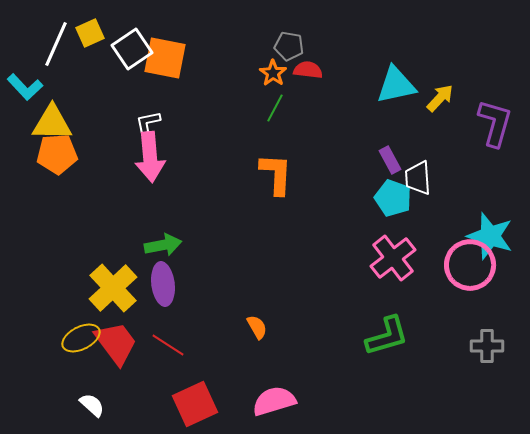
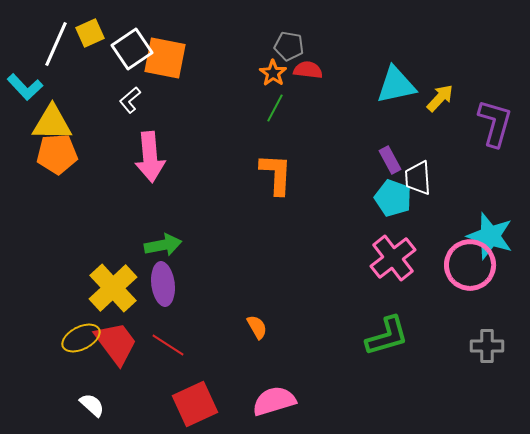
white L-shape: moved 18 px left, 22 px up; rotated 28 degrees counterclockwise
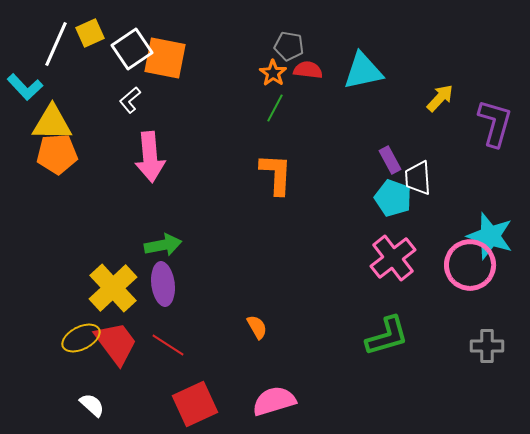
cyan triangle: moved 33 px left, 14 px up
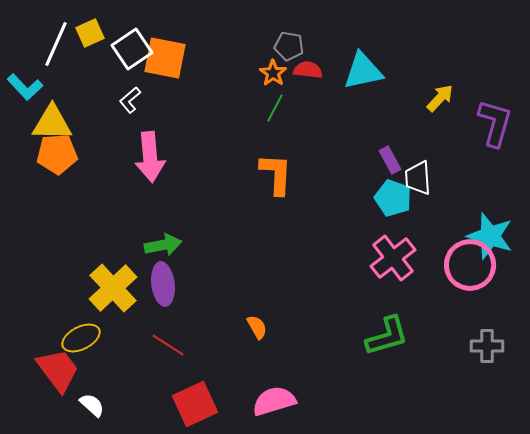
red trapezoid: moved 58 px left, 27 px down
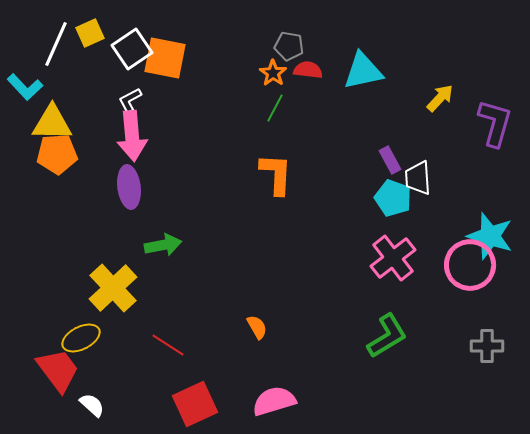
white L-shape: rotated 12 degrees clockwise
pink arrow: moved 18 px left, 21 px up
purple ellipse: moved 34 px left, 97 px up
green L-shape: rotated 15 degrees counterclockwise
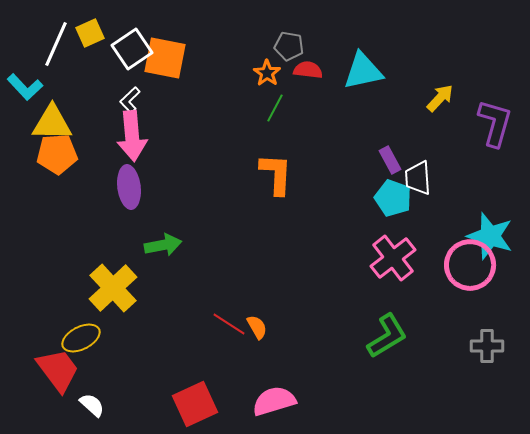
orange star: moved 6 px left
white L-shape: rotated 16 degrees counterclockwise
red line: moved 61 px right, 21 px up
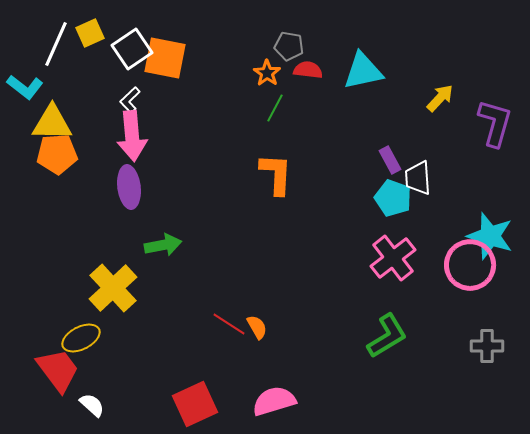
cyan L-shape: rotated 9 degrees counterclockwise
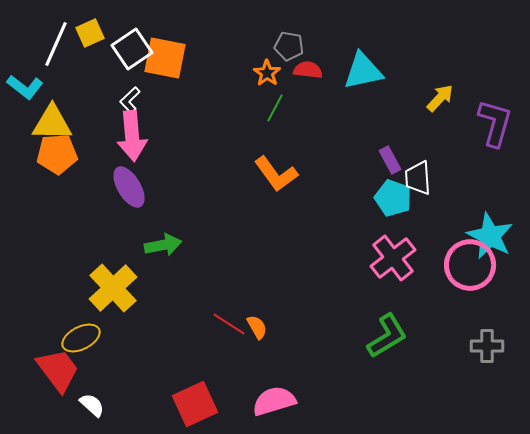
orange L-shape: rotated 141 degrees clockwise
purple ellipse: rotated 24 degrees counterclockwise
cyan star: rotated 9 degrees clockwise
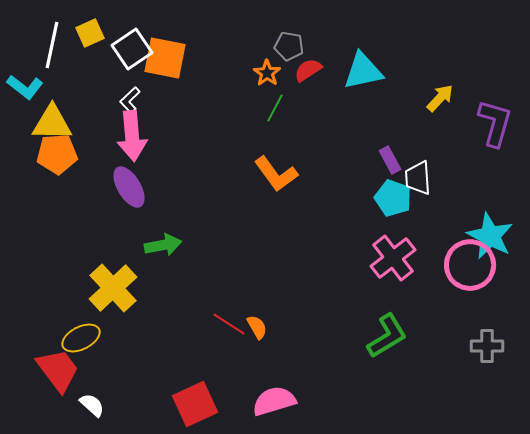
white line: moved 4 px left, 1 px down; rotated 12 degrees counterclockwise
red semicircle: rotated 40 degrees counterclockwise
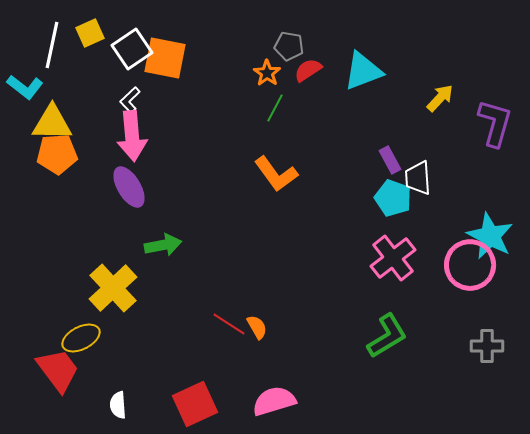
cyan triangle: rotated 9 degrees counterclockwise
white semicircle: moved 26 px right; rotated 136 degrees counterclockwise
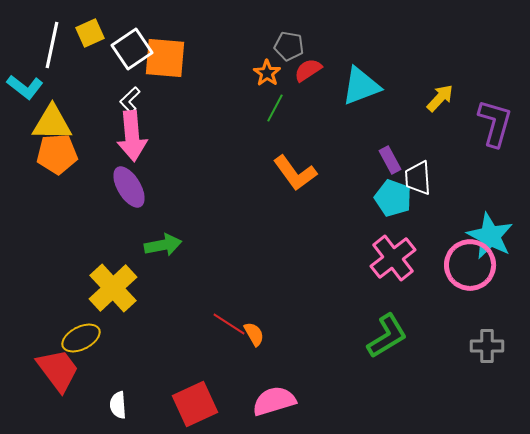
orange square: rotated 6 degrees counterclockwise
cyan triangle: moved 2 px left, 15 px down
orange L-shape: moved 19 px right, 1 px up
orange semicircle: moved 3 px left, 7 px down
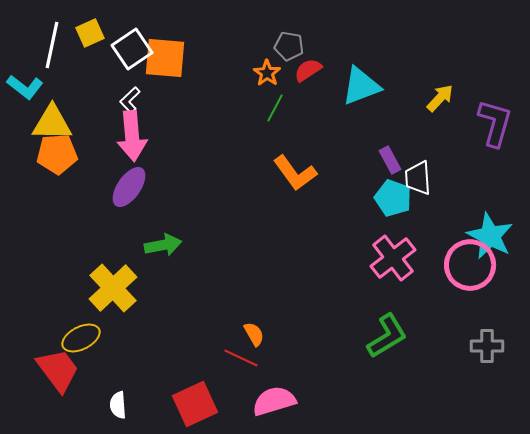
purple ellipse: rotated 66 degrees clockwise
red line: moved 12 px right, 34 px down; rotated 8 degrees counterclockwise
